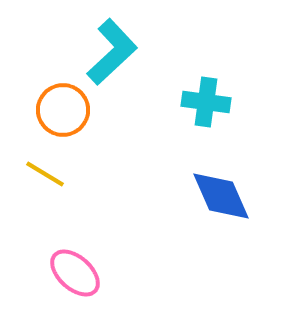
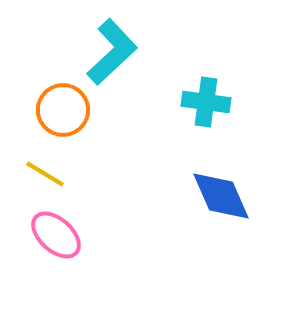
pink ellipse: moved 19 px left, 38 px up
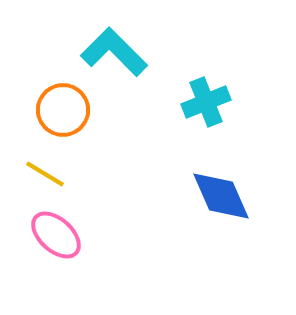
cyan L-shape: moved 2 px right; rotated 92 degrees counterclockwise
cyan cross: rotated 30 degrees counterclockwise
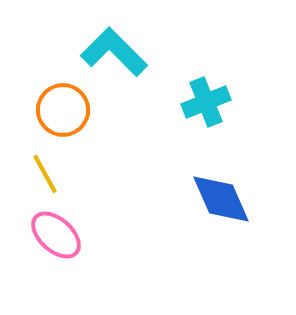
yellow line: rotated 30 degrees clockwise
blue diamond: moved 3 px down
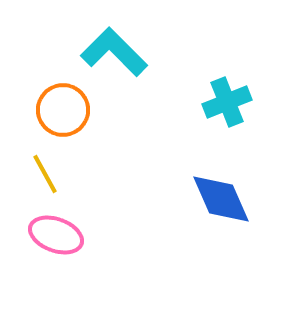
cyan cross: moved 21 px right
pink ellipse: rotated 22 degrees counterclockwise
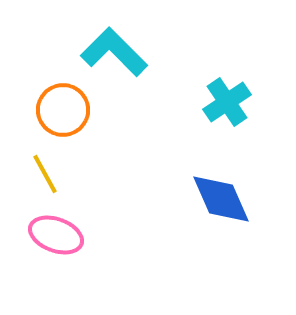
cyan cross: rotated 12 degrees counterclockwise
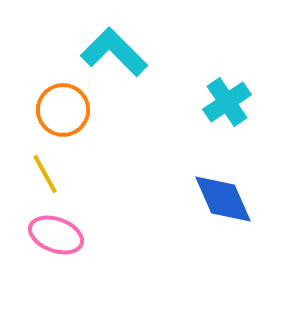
blue diamond: moved 2 px right
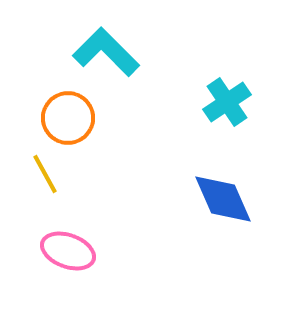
cyan L-shape: moved 8 px left
orange circle: moved 5 px right, 8 px down
pink ellipse: moved 12 px right, 16 px down
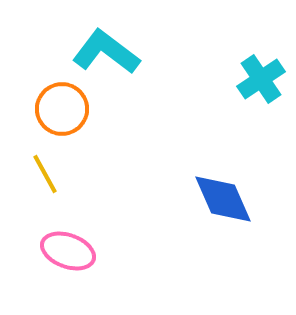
cyan L-shape: rotated 8 degrees counterclockwise
cyan cross: moved 34 px right, 23 px up
orange circle: moved 6 px left, 9 px up
